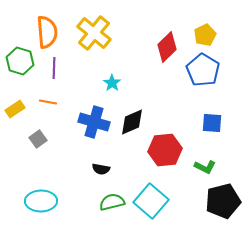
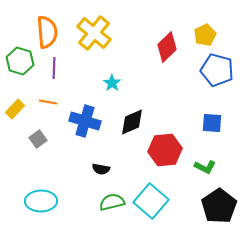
blue pentagon: moved 14 px right; rotated 16 degrees counterclockwise
yellow rectangle: rotated 12 degrees counterclockwise
blue cross: moved 9 px left, 1 px up
black pentagon: moved 4 px left, 5 px down; rotated 20 degrees counterclockwise
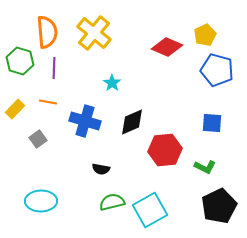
red diamond: rotated 68 degrees clockwise
cyan square: moved 1 px left, 9 px down; rotated 20 degrees clockwise
black pentagon: rotated 8 degrees clockwise
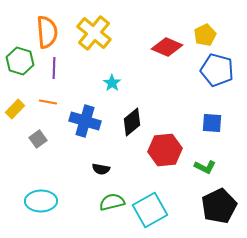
black diamond: rotated 16 degrees counterclockwise
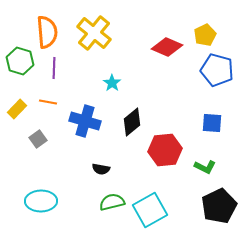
yellow rectangle: moved 2 px right
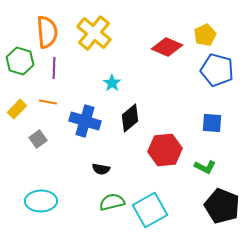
black diamond: moved 2 px left, 4 px up
black pentagon: moved 3 px right; rotated 24 degrees counterclockwise
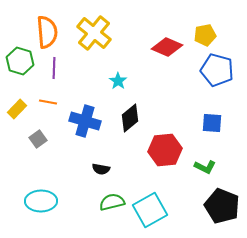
yellow pentagon: rotated 15 degrees clockwise
cyan star: moved 6 px right, 2 px up
